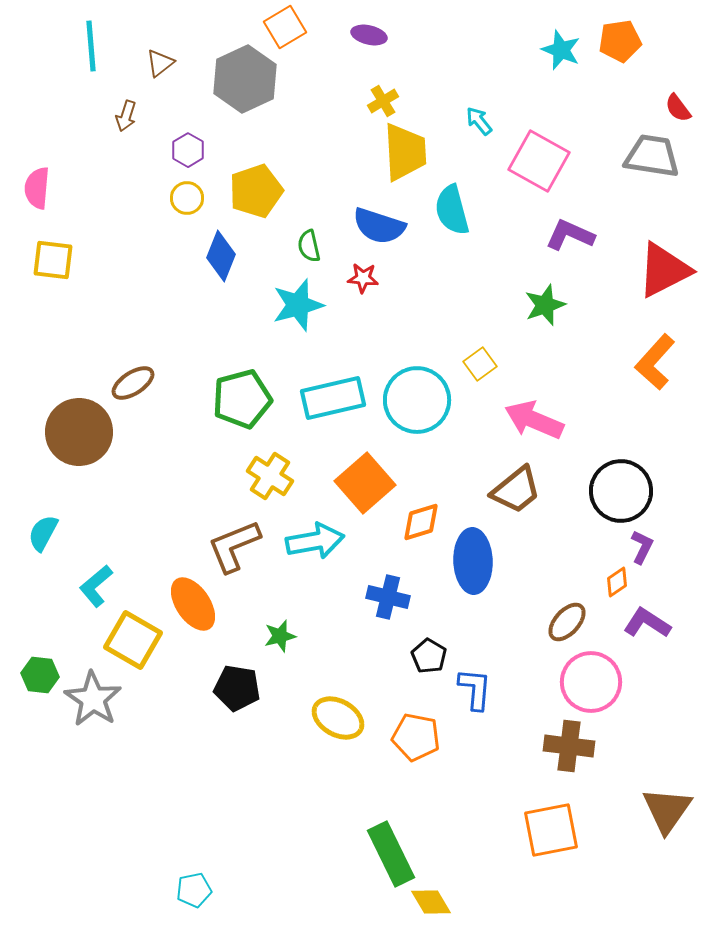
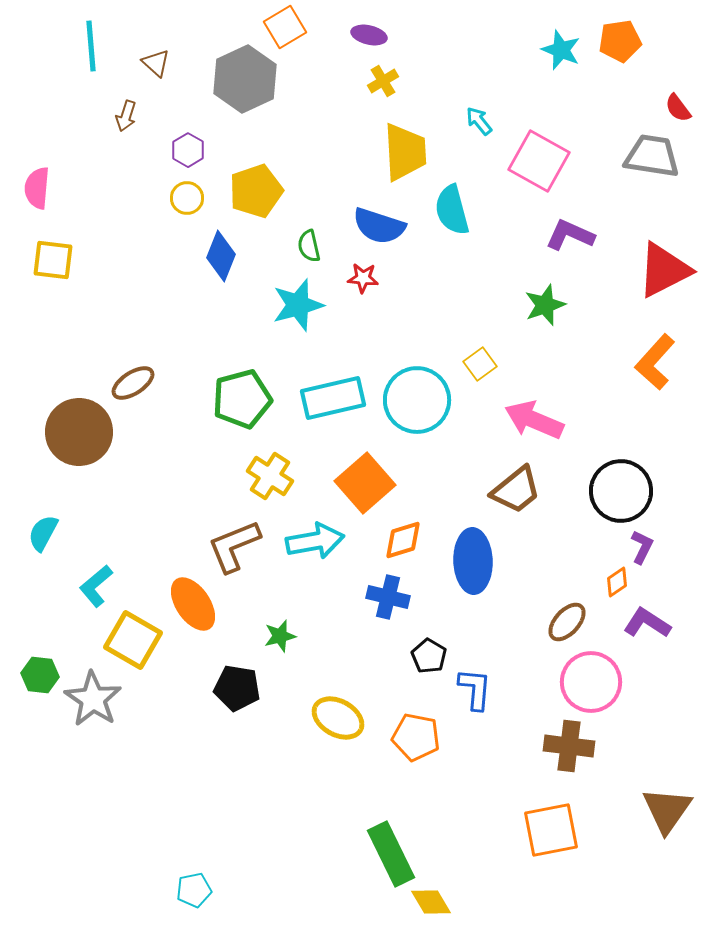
brown triangle at (160, 63): moved 4 px left; rotated 40 degrees counterclockwise
yellow cross at (383, 101): moved 20 px up
orange diamond at (421, 522): moved 18 px left, 18 px down
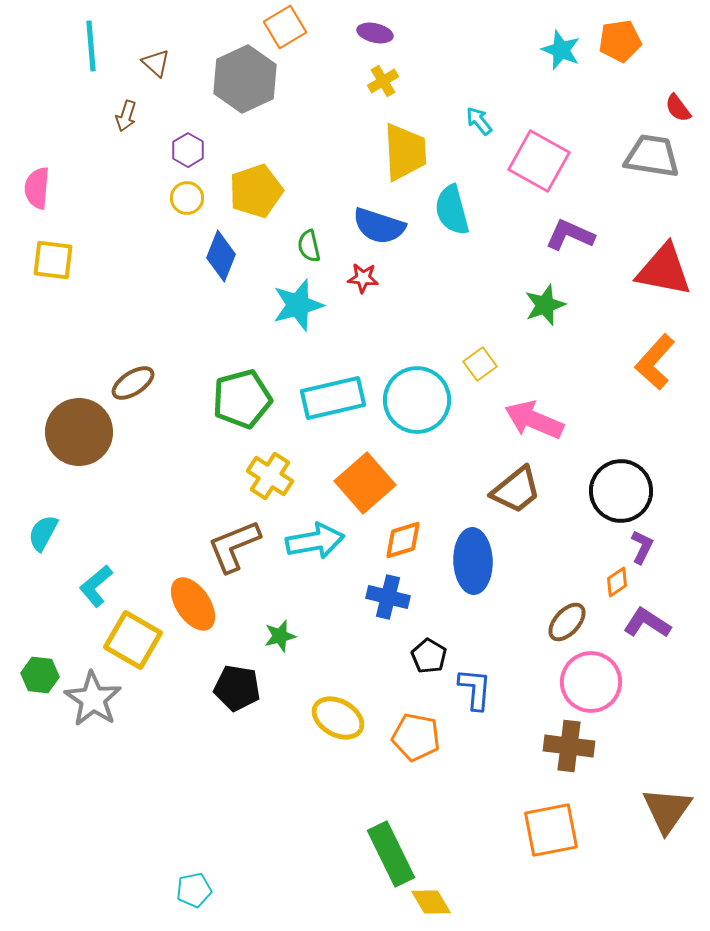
purple ellipse at (369, 35): moved 6 px right, 2 px up
red triangle at (664, 270): rotated 38 degrees clockwise
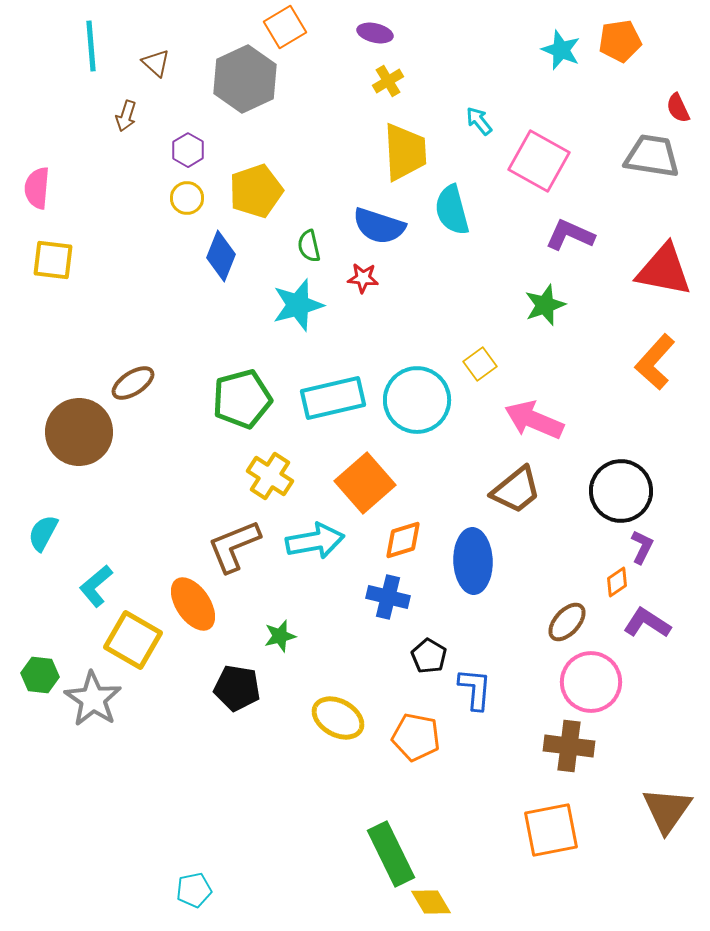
yellow cross at (383, 81): moved 5 px right
red semicircle at (678, 108): rotated 12 degrees clockwise
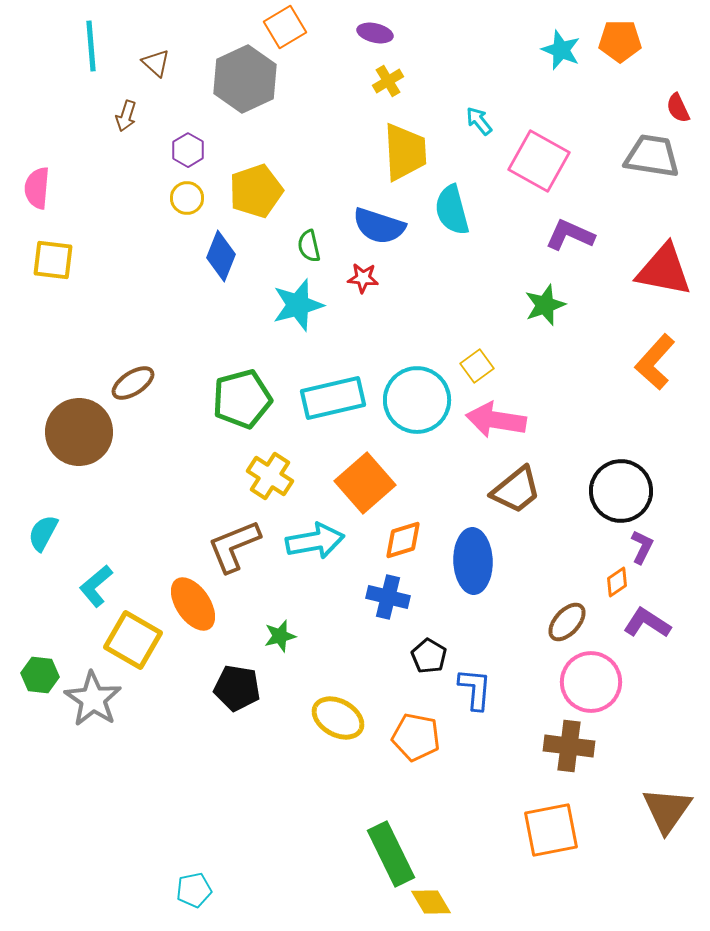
orange pentagon at (620, 41): rotated 9 degrees clockwise
yellow square at (480, 364): moved 3 px left, 2 px down
pink arrow at (534, 420): moved 38 px left; rotated 14 degrees counterclockwise
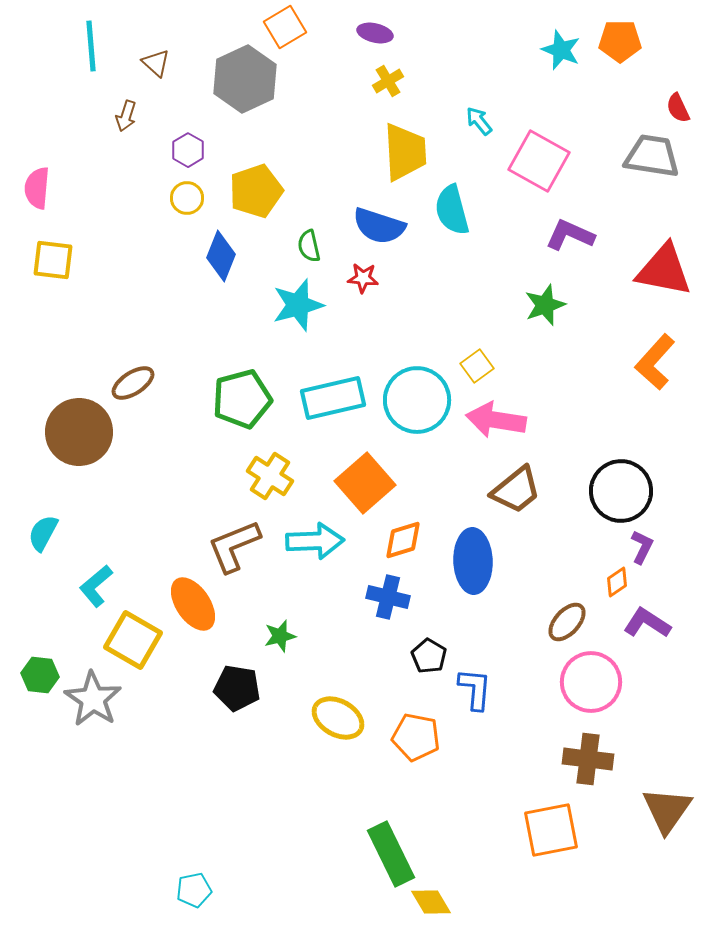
cyan arrow at (315, 541): rotated 8 degrees clockwise
brown cross at (569, 746): moved 19 px right, 13 px down
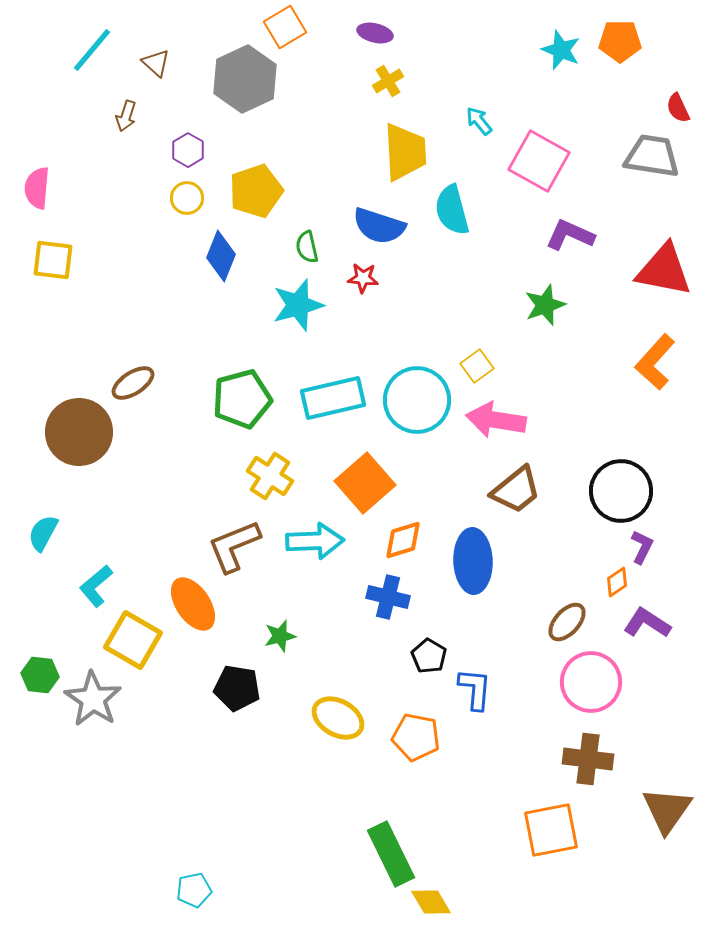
cyan line at (91, 46): moved 1 px right, 4 px down; rotated 45 degrees clockwise
green semicircle at (309, 246): moved 2 px left, 1 px down
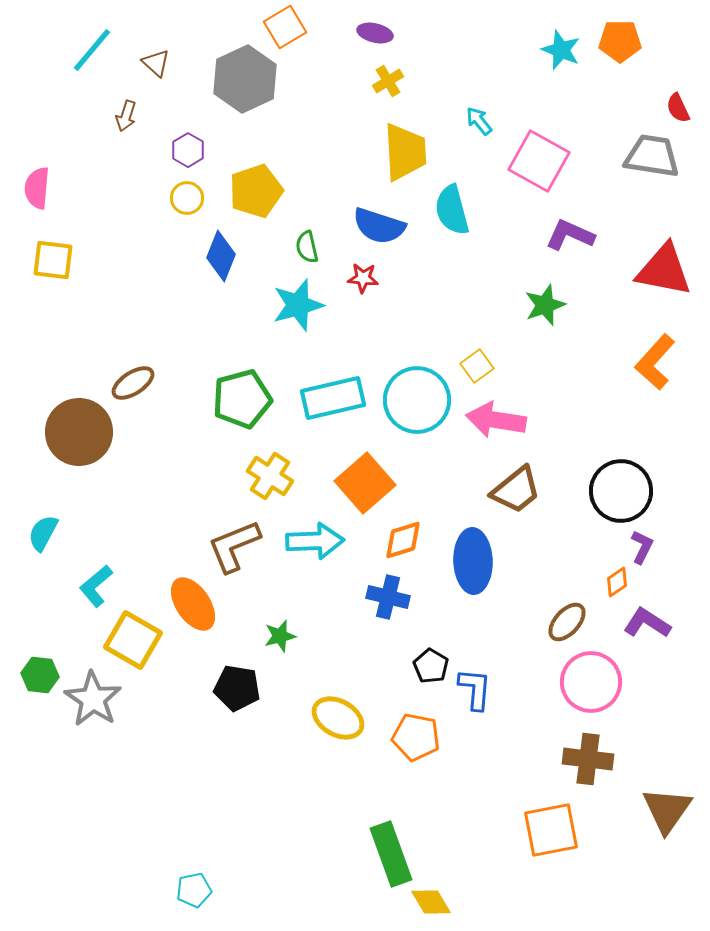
black pentagon at (429, 656): moved 2 px right, 10 px down
green rectangle at (391, 854): rotated 6 degrees clockwise
